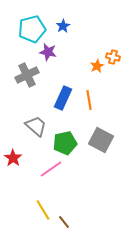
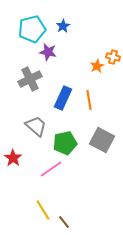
gray cross: moved 3 px right, 4 px down
gray square: moved 1 px right
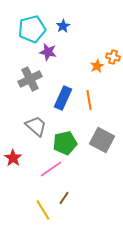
brown line: moved 24 px up; rotated 72 degrees clockwise
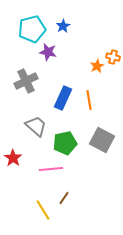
gray cross: moved 4 px left, 2 px down
pink line: rotated 30 degrees clockwise
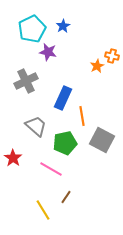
cyan pentagon: rotated 12 degrees counterclockwise
orange cross: moved 1 px left, 1 px up
orange line: moved 7 px left, 16 px down
pink line: rotated 35 degrees clockwise
brown line: moved 2 px right, 1 px up
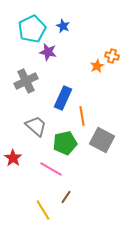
blue star: rotated 16 degrees counterclockwise
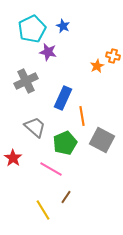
orange cross: moved 1 px right
gray trapezoid: moved 1 px left, 1 px down
green pentagon: rotated 10 degrees counterclockwise
